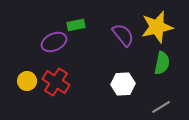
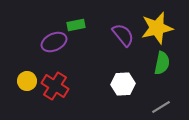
yellow star: moved 1 px down
red cross: moved 1 px left, 4 px down
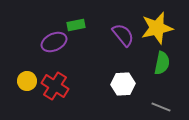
gray line: rotated 54 degrees clockwise
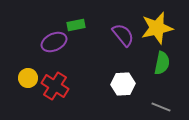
yellow circle: moved 1 px right, 3 px up
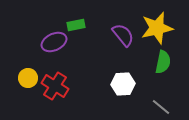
green semicircle: moved 1 px right, 1 px up
gray line: rotated 18 degrees clockwise
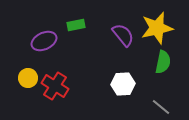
purple ellipse: moved 10 px left, 1 px up
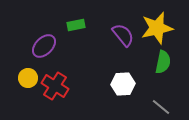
purple ellipse: moved 5 px down; rotated 20 degrees counterclockwise
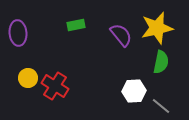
purple semicircle: moved 2 px left
purple ellipse: moved 26 px left, 13 px up; rotated 50 degrees counterclockwise
green semicircle: moved 2 px left
white hexagon: moved 11 px right, 7 px down
gray line: moved 1 px up
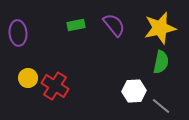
yellow star: moved 3 px right
purple semicircle: moved 7 px left, 10 px up
